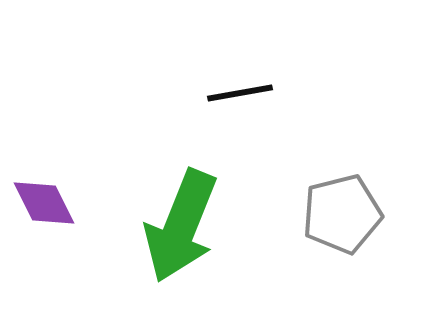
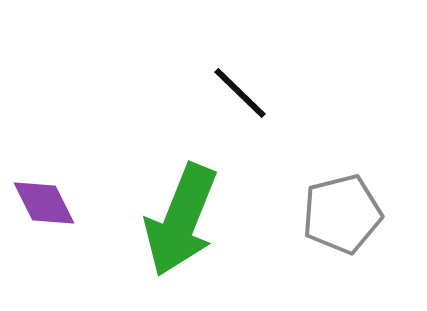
black line: rotated 54 degrees clockwise
green arrow: moved 6 px up
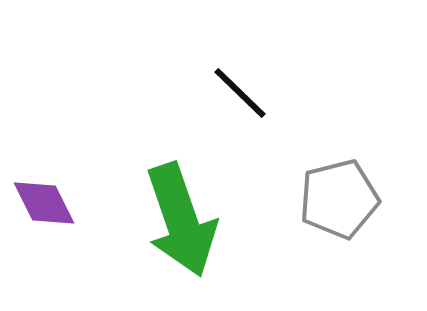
gray pentagon: moved 3 px left, 15 px up
green arrow: rotated 41 degrees counterclockwise
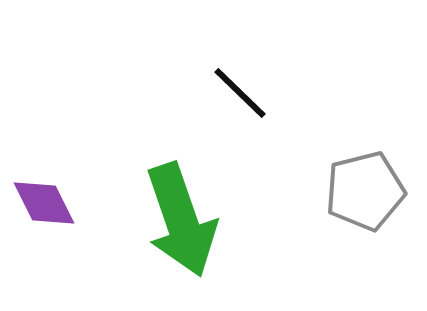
gray pentagon: moved 26 px right, 8 px up
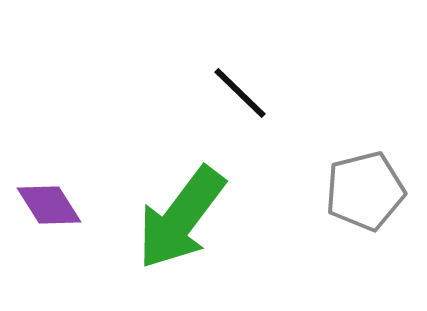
purple diamond: moved 5 px right, 2 px down; rotated 6 degrees counterclockwise
green arrow: moved 2 px up; rotated 56 degrees clockwise
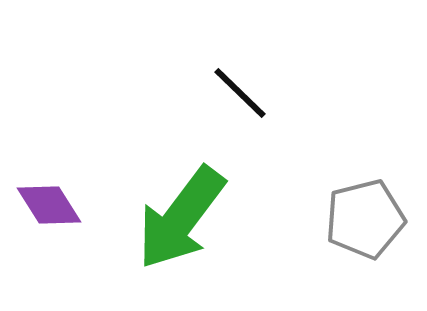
gray pentagon: moved 28 px down
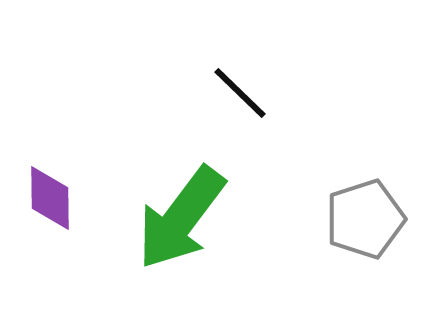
purple diamond: moved 1 px right, 7 px up; rotated 32 degrees clockwise
gray pentagon: rotated 4 degrees counterclockwise
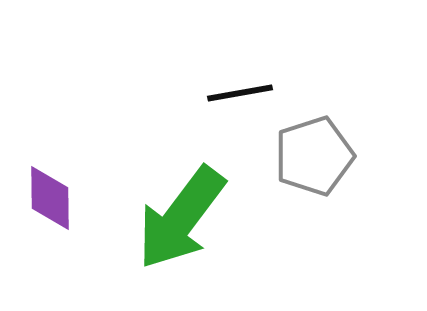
black line: rotated 54 degrees counterclockwise
gray pentagon: moved 51 px left, 63 px up
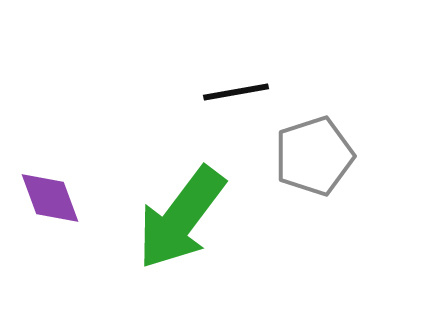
black line: moved 4 px left, 1 px up
purple diamond: rotated 20 degrees counterclockwise
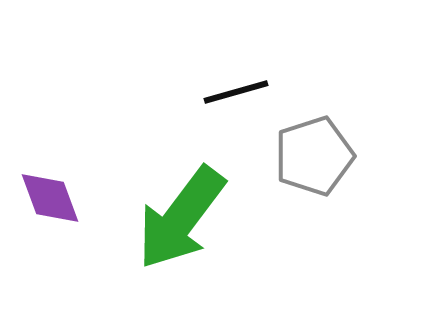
black line: rotated 6 degrees counterclockwise
